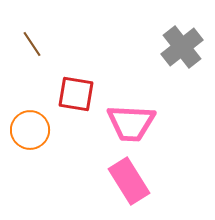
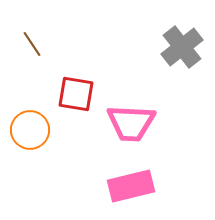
pink rectangle: moved 2 px right, 5 px down; rotated 72 degrees counterclockwise
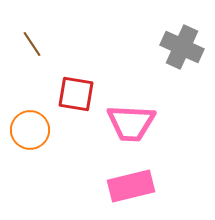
gray cross: rotated 27 degrees counterclockwise
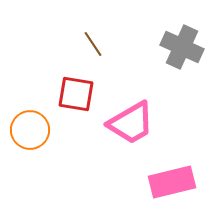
brown line: moved 61 px right
pink trapezoid: rotated 33 degrees counterclockwise
pink rectangle: moved 41 px right, 4 px up
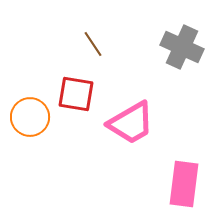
orange circle: moved 13 px up
pink rectangle: moved 12 px right, 2 px down; rotated 69 degrees counterclockwise
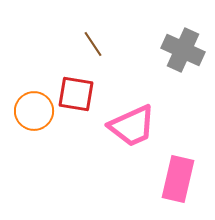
gray cross: moved 1 px right, 3 px down
orange circle: moved 4 px right, 6 px up
pink trapezoid: moved 1 px right, 3 px down; rotated 6 degrees clockwise
pink rectangle: moved 6 px left, 5 px up; rotated 6 degrees clockwise
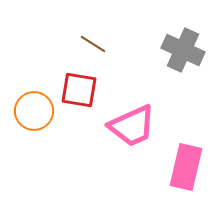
brown line: rotated 24 degrees counterclockwise
red square: moved 3 px right, 4 px up
pink rectangle: moved 8 px right, 12 px up
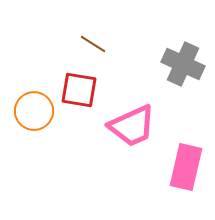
gray cross: moved 14 px down
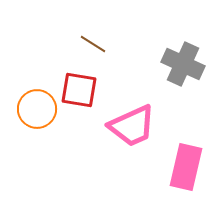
orange circle: moved 3 px right, 2 px up
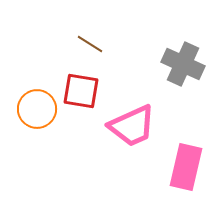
brown line: moved 3 px left
red square: moved 2 px right, 1 px down
